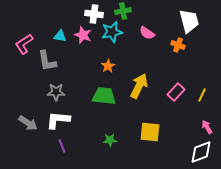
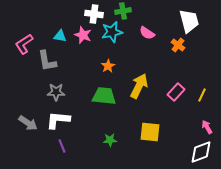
orange cross: rotated 16 degrees clockwise
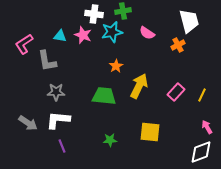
orange cross: rotated 24 degrees clockwise
orange star: moved 8 px right
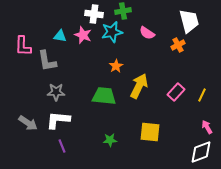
pink L-shape: moved 1 px left, 2 px down; rotated 55 degrees counterclockwise
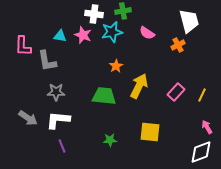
gray arrow: moved 5 px up
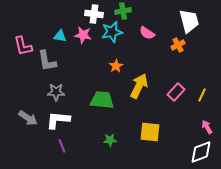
pink star: rotated 12 degrees counterclockwise
pink L-shape: rotated 15 degrees counterclockwise
green trapezoid: moved 2 px left, 4 px down
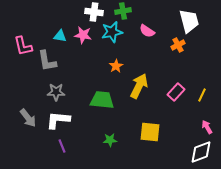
white cross: moved 2 px up
pink semicircle: moved 2 px up
gray arrow: rotated 18 degrees clockwise
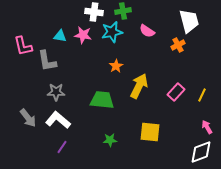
white L-shape: rotated 35 degrees clockwise
purple line: moved 1 px down; rotated 56 degrees clockwise
